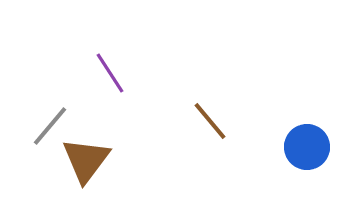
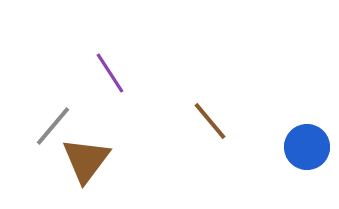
gray line: moved 3 px right
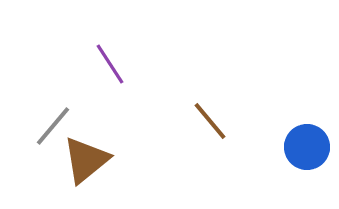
purple line: moved 9 px up
brown triangle: rotated 14 degrees clockwise
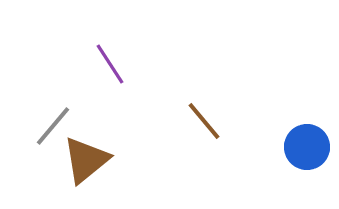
brown line: moved 6 px left
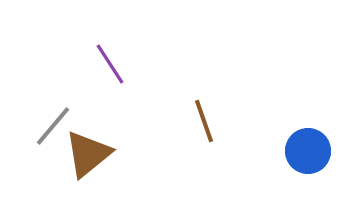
brown line: rotated 21 degrees clockwise
blue circle: moved 1 px right, 4 px down
brown triangle: moved 2 px right, 6 px up
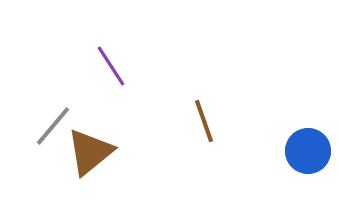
purple line: moved 1 px right, 2 px down
brown triangle: moved 2 px right, 2 px up
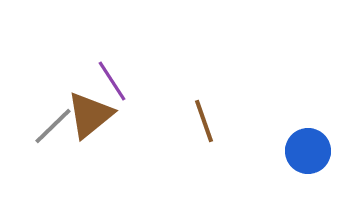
purple line: moved 1 px right, 15 px down
gray line: rotated 6 degrees clockwise
brown triangle: moved 37 px up
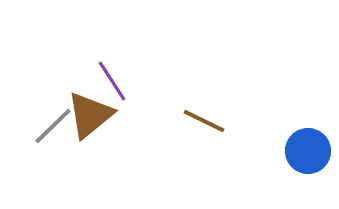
brown line: rotated 45 degrees counterclockwise
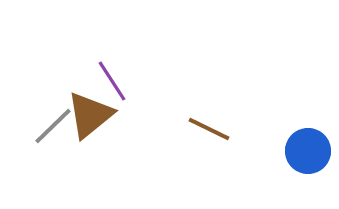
brown line: moved 5 px right, 8 px down
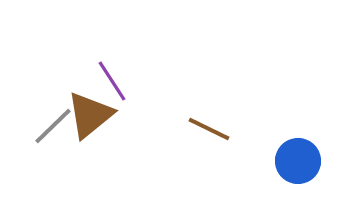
blue circle: moved 10 px left, 10 px down
